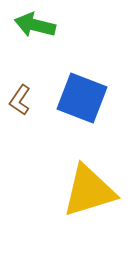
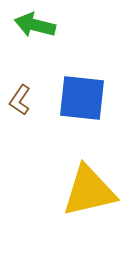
blue square: rotated 15 degrees counterclockwise
yellow triangle: rotated 4 degrees clockwise
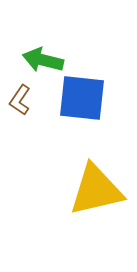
green arrow: moved 8 px right, 35 px down
yellow triangle: moved 7 px right, 1 px up
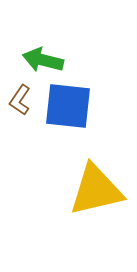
blue square: moved 14 px left, 8 px down
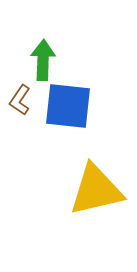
green arrow: rotated 78 degrees clockwise
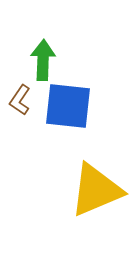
yellow triangle: rotated 10 degrees counterclockwise
